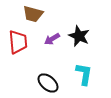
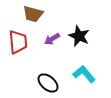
cyan L-shape: rotated 50 degrees counterclockwise
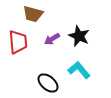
cyan L-shape: moved 5 px left, 4 px up
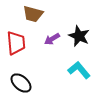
red trapezoid: moved 2 px left, 1 px down
black ellipse: moved 27 px left
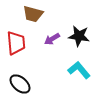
black star: rotated 15 degrees counterclockwise
black ellipse: moved 1 px left, 1 px down
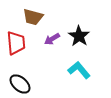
brown trapezoid: moved 3 px down
black star: rotated 25 degrees clockwise
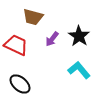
purple arrow: rotated 21 degrees counterclockwise
red trapezoid: moved 2 px down; rotated 60 degrees counterclockwise
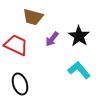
black ellipse: rotated 30 degrees clockwise
